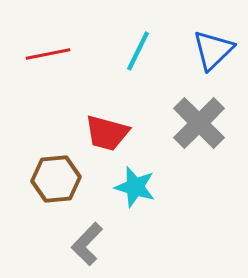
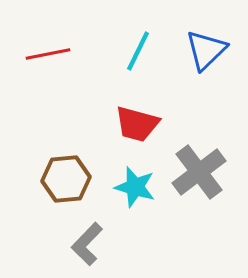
blue triangle: moved 7 px left
gray cross: moved 49 px down; rotated 8 degrees clockwise
red trapezoid: moved 30 px right, 9 px up
brown hexagon: moved 10 px right
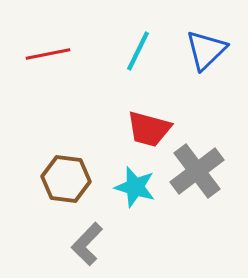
red trapezoid: moved 12 px right, 5 px down
gray cross: moved 2 px left, 1 px up
brown hexagon: rotated 12 degrees clockwise
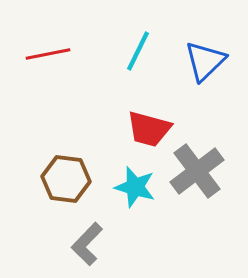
blue triangle: moved 1 px left, 11 px down
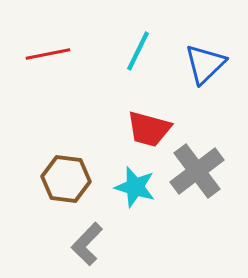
blue triangle: moved 3 px down
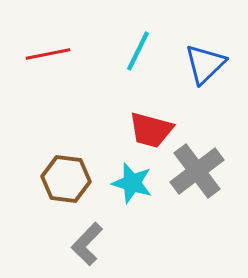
red trapezoid: moved 2 px right, 1 px down
cyan star: moved 3 px left, 4 px up
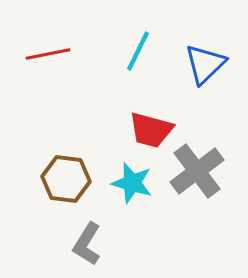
gray L-shape: rotated 12 degrees counterclockwise
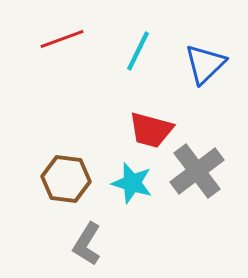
red line: moved 14 px right, 15 px up; rotated 9 degrees counterclockwise
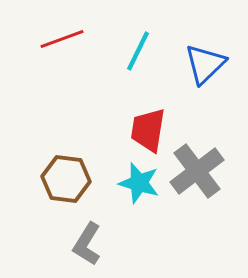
red trapezoid: moved 3 px left; rotated 84 degrees clockwise
cyan star: moved 7 px right
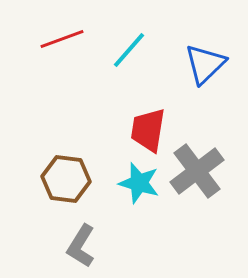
cyan line: moved 9 px left, 1 px up; rotated 15 degrees clockwise
gray L-shape: moved 6 px left, 2 px down
